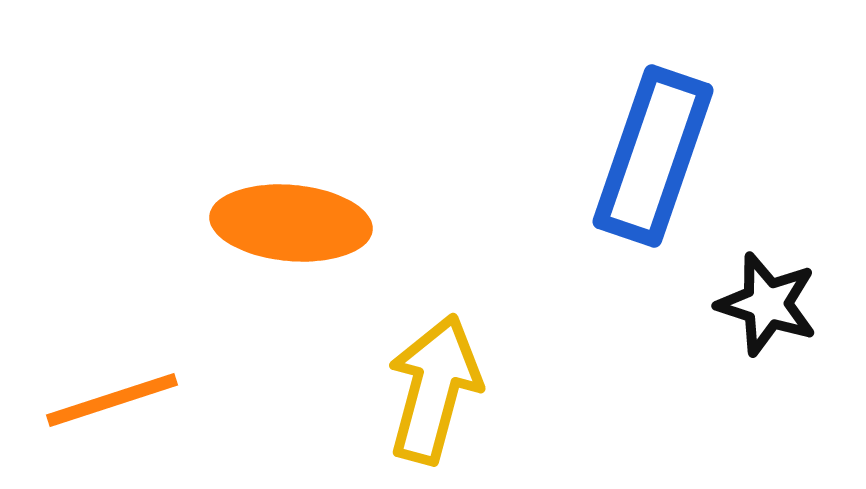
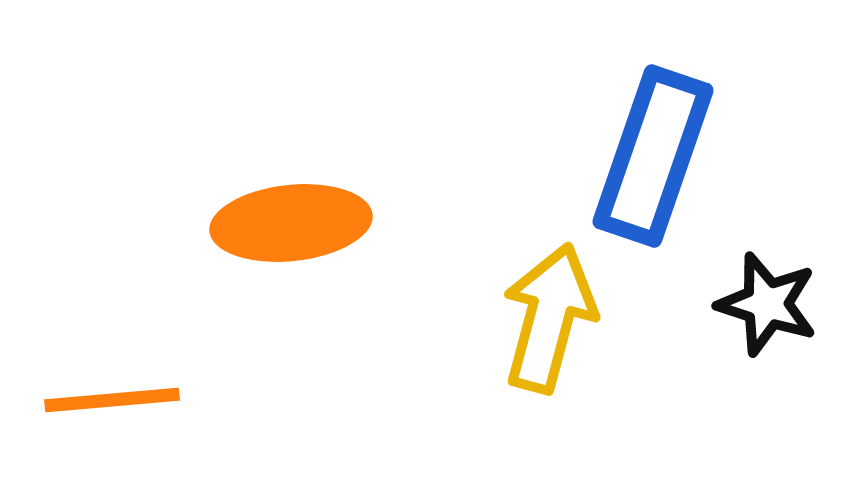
orange ellipse: rotated 11 degrees counterclockwise
yellow arrow: moved 115 px right, 71 px up
orange line: rotated 13 degrees clockwise
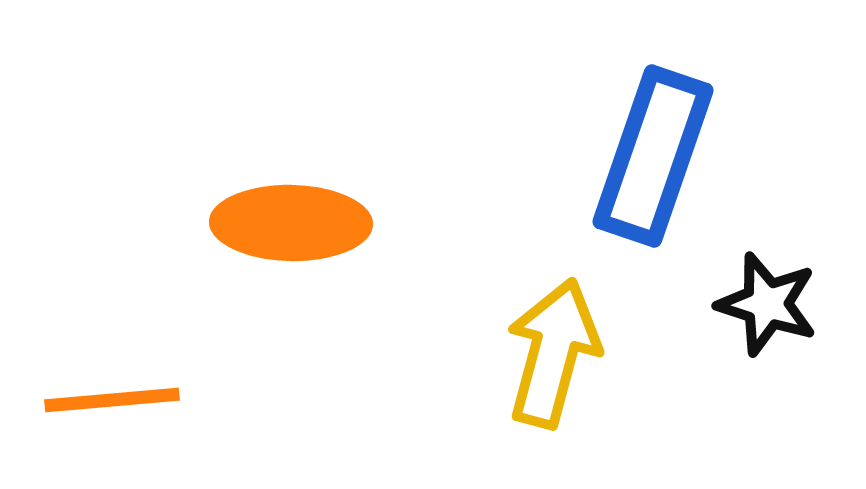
orange ellipse: rotated 7 degrees clockwise
yellow arrow: moved 4 px right, 35 px down
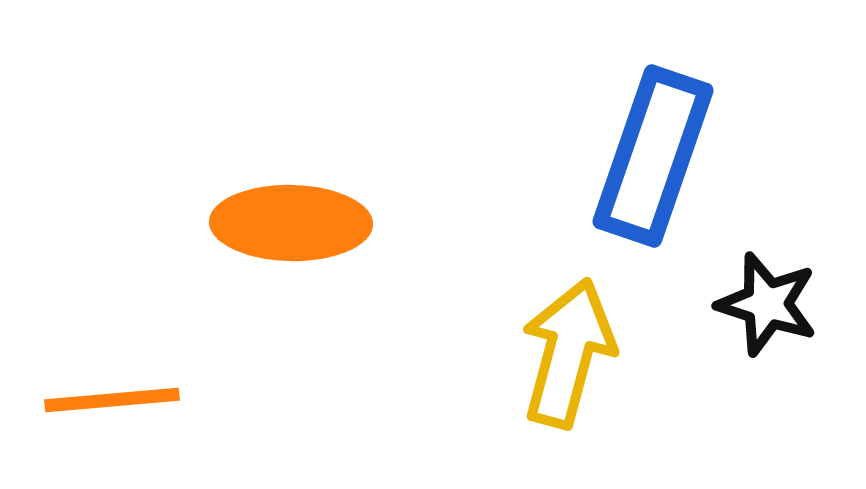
yellow arrow: moved 15 px right
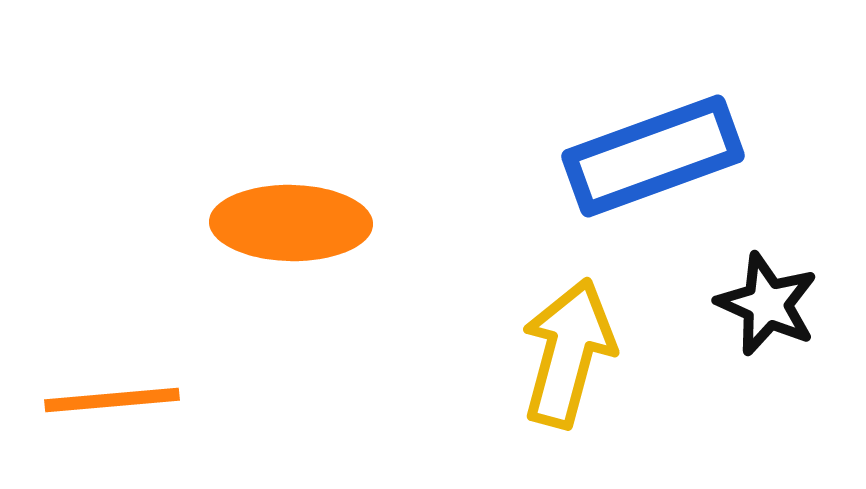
blue rectangle: rotated 51 degrees clockwise
black star: rotated 6 degrees clockwise
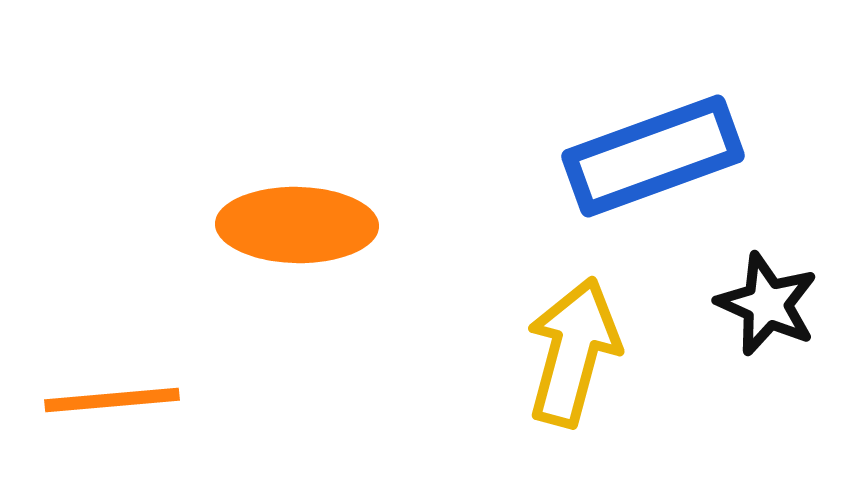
orange ellipse: moved 6 px right, 2 px down
yellow arrow: moved 5 px right, 1 px up
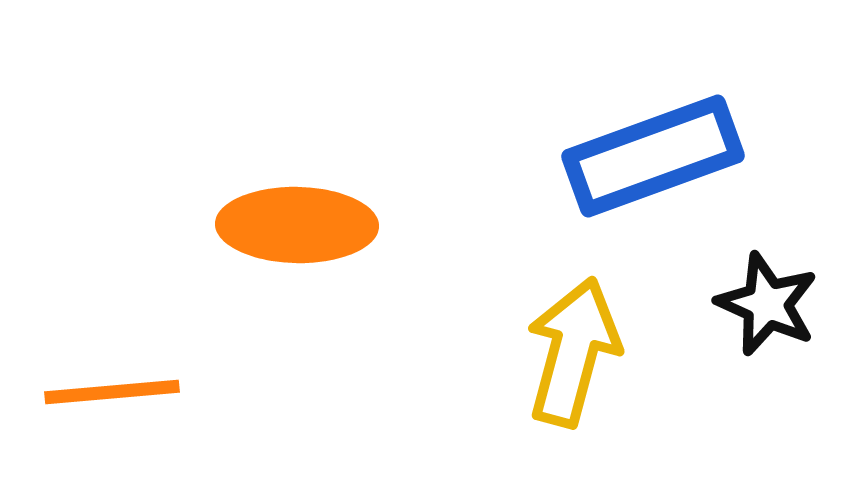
orange line: moved 8 px up
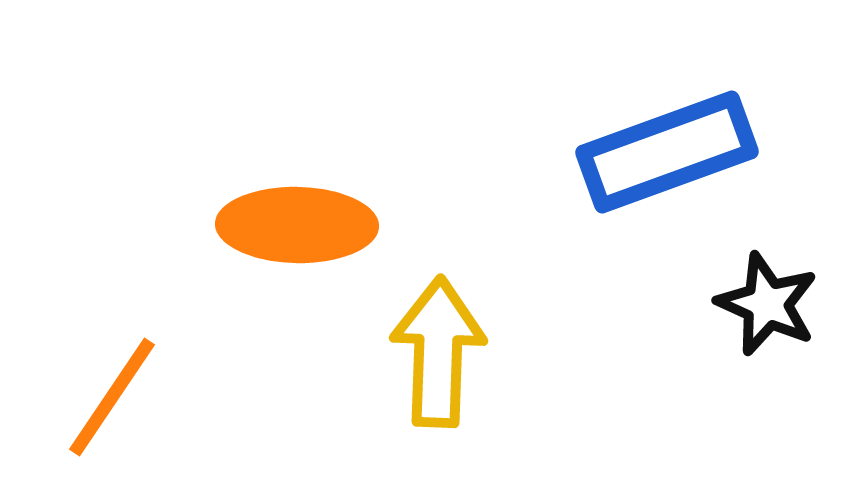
blue rectangle: moved 14 px right, 4 px up
yellow arrow: moved 135 px left; rotated 13 degrees counterclockwise
orange line: moved 5 px down; rotated 51 degrees counterclockwise
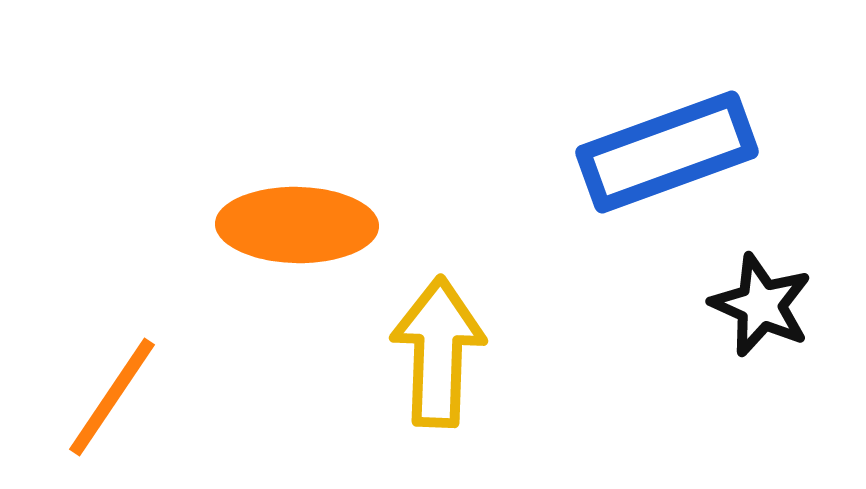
black star: moved 6 px left, 1 px down
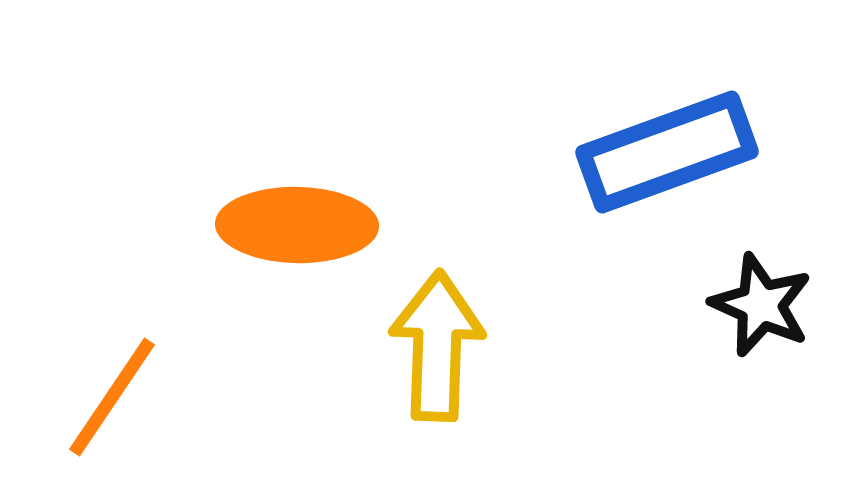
yellow arrow: moved 1 px left, 6 px up
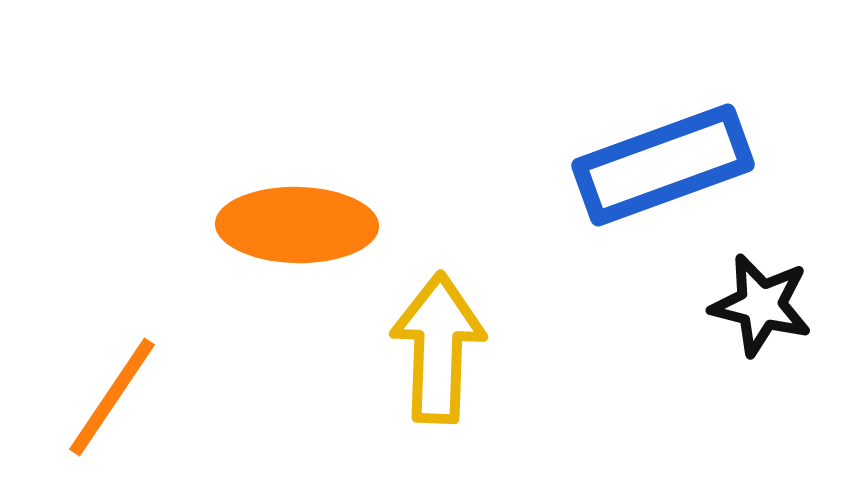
blue rectangle: moved 4 px left, 13 px down
black star: rotated 10 degrees counterclockwise
yellow arrow: moved 1 px right, 2 px down
